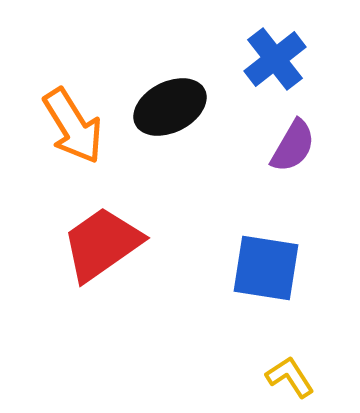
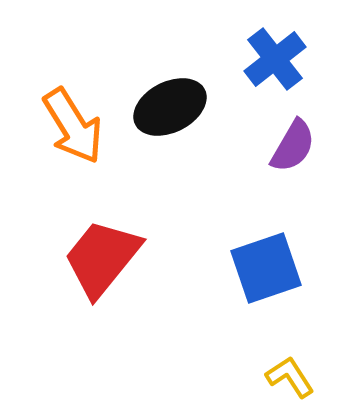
red trapezoid: moved 14 px down; rotated 16 degrees counterclockwise
blue square: rotated 28 degrees counterclockwise
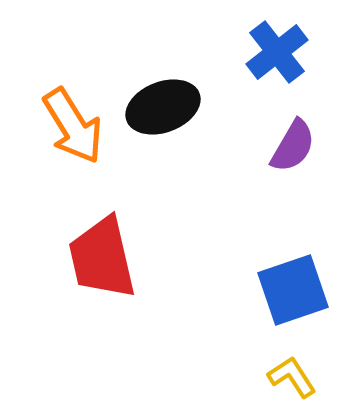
blue cross: moved 2 px right, 7 px up
black ellipse: moved 7 px left; rotated 6 degrees clockwise
red trapezoid: rotated 52 degrees counterclockwise
blue square: moved 27 px right, 22 px down
yellow L-shape: moved 2 px right
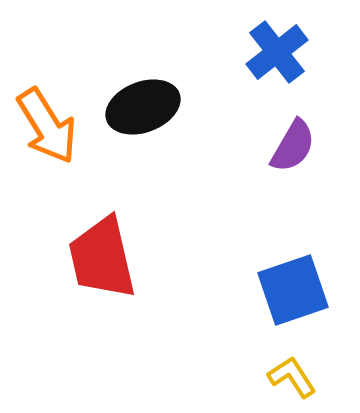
black ellipse: moved 20 px left
orange arrow: moved 26 px left
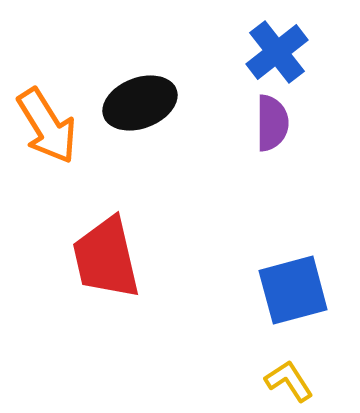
black ellipse: moved 3 px left, 4 px up
purple semicircle: moved 21 px left, 23 px up; rotated 30 degrees counterclockwise
red trapezoid: moved 4 px right
blue square: rotated 4 degrees clockwise
yellow L-shape: moved 3 px left, 4 px down
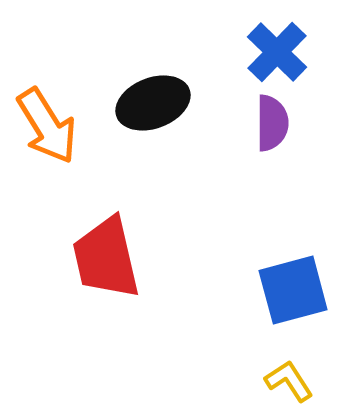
blue cross: rotated 8 degrees counterclockwise
black ellipse: moved 13 px right
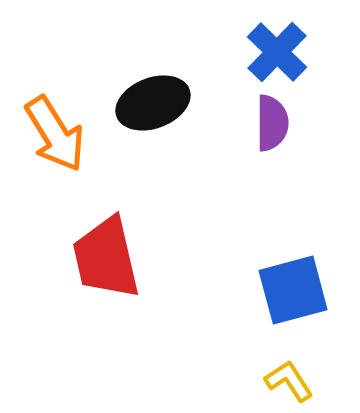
orange arrow: moved 8 px right, 8 px down
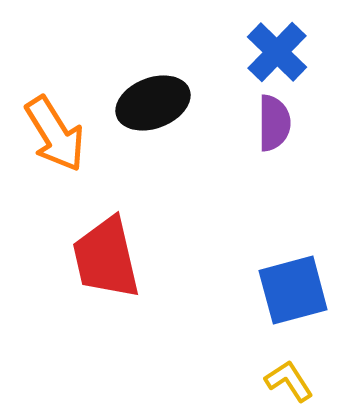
purple semicircle: moved 2 px right
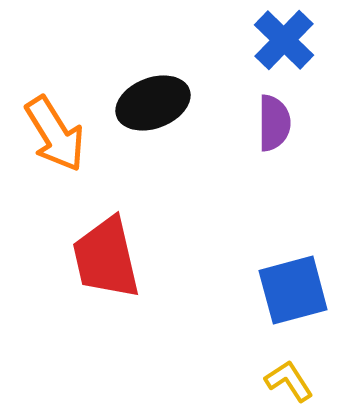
blue cross: moved 7 px right, 12 px up
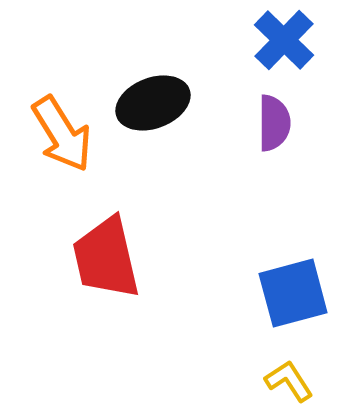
orange arrow: moved 7 px right
blue square: moved 3 px down
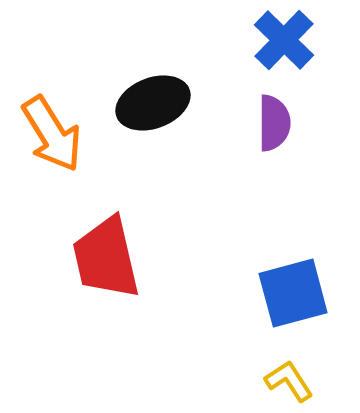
orange arrow: moved 10 px left
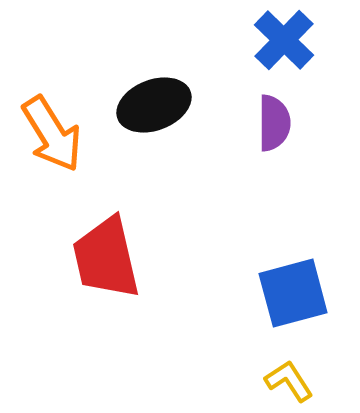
black ellipse: moved 1 px right, 2 px down
